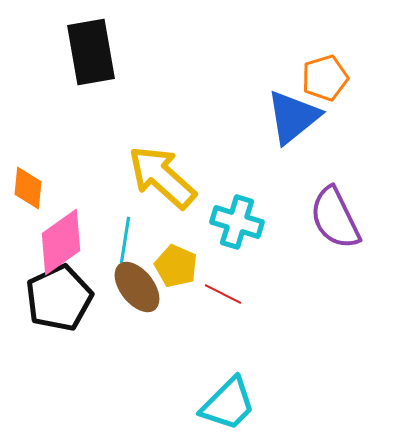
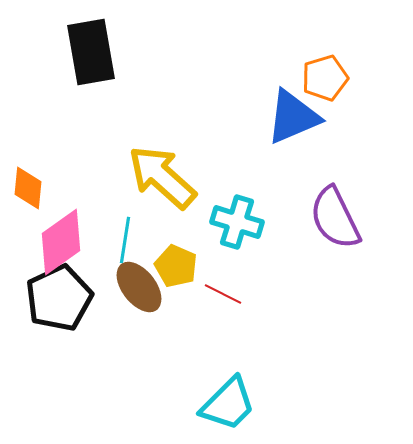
blue triangle: rotated 16 degrees clockwise
brown ellipse: moved 2 px right
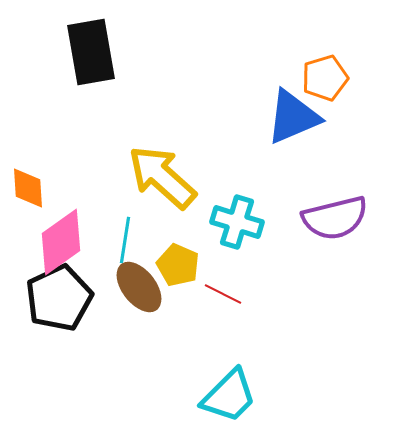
orange diamond: rotated 9 degrees counterclockwise
purple semicircle: rotated 78 degrees counterclockwise
yellow pentagon: moved 2 px right, 1 px up
cyan trapezoid: moved 1 px right, 8 px up
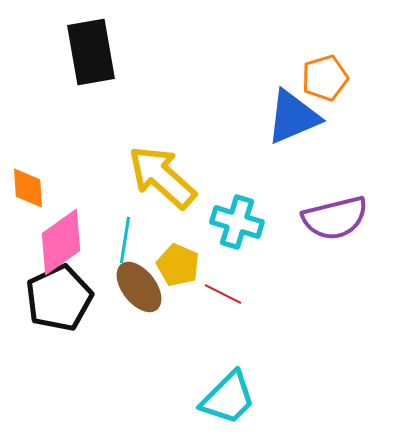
cyan trapezoid: moved 1 px left, 2 px down
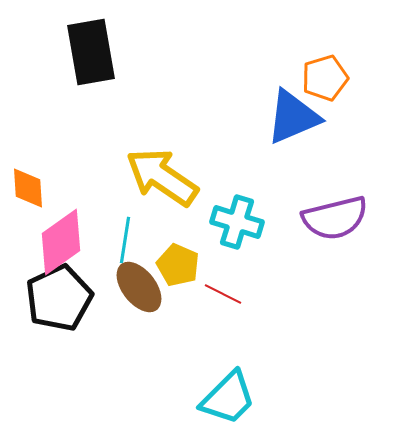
yellow arrow: rotated 8 degrees counterclockwise
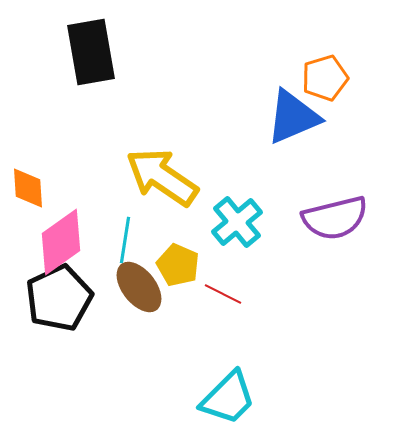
cyan cross: rotated 33 degrees clockwise
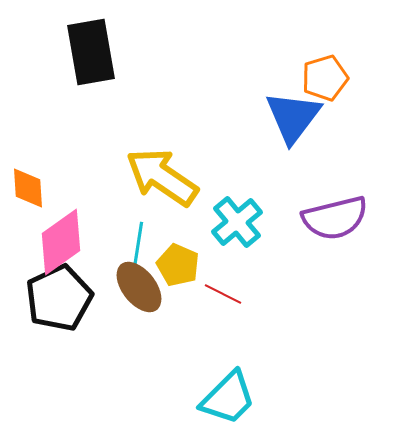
blue triangle: rotated 30 degrees counterclockwise
cyan line: moved 13 px right, 5 px down
